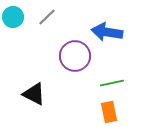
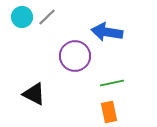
cyan circle: moved 9 px right
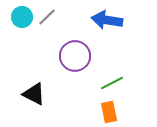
blue arrow: moved 12 px up
green line: rotated 15 degrees counterclockwise
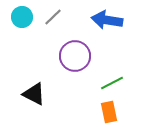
gray line: moved 6 px right
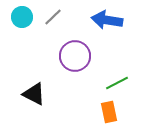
green line: moved 5 px right
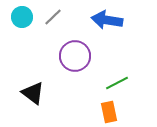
black triangle: moved 1 px left, 1 px up; rotated 10 degrees clockwise
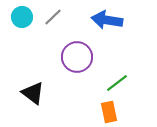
purple circle: moved 2 px right, 1 px down
green line: rotated 10 degrees counterclockwise
